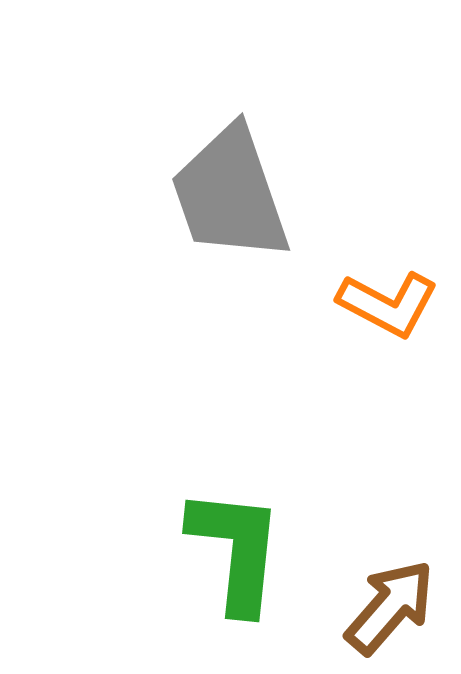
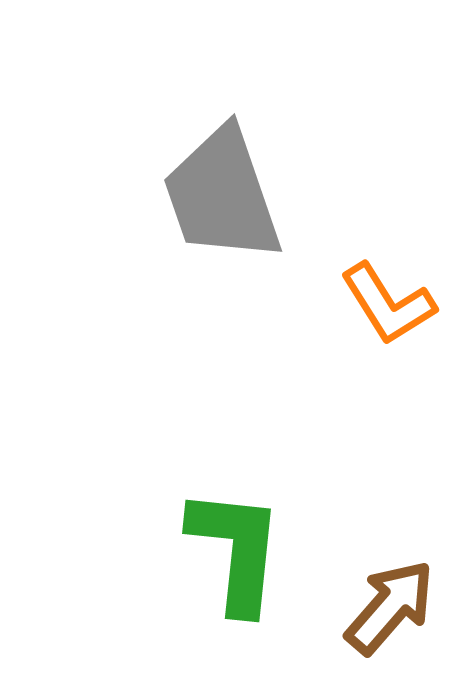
gray trapezoid: moved 8 px left, 1 px down
orange L-shape: rotated 30 degrees clockwise
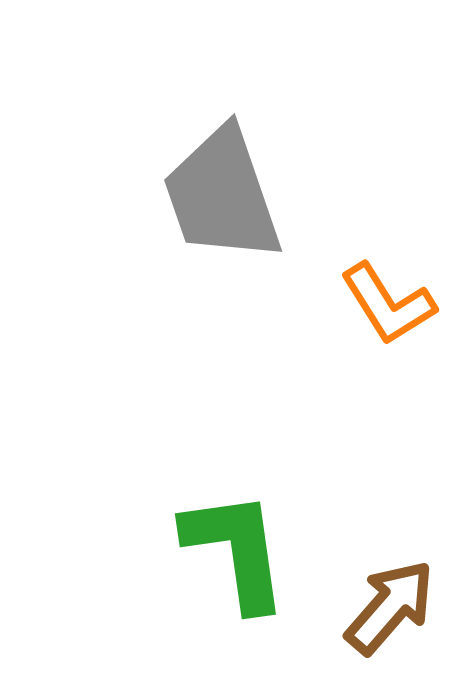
green L-shape: rotated 14 degrees counterclockwise
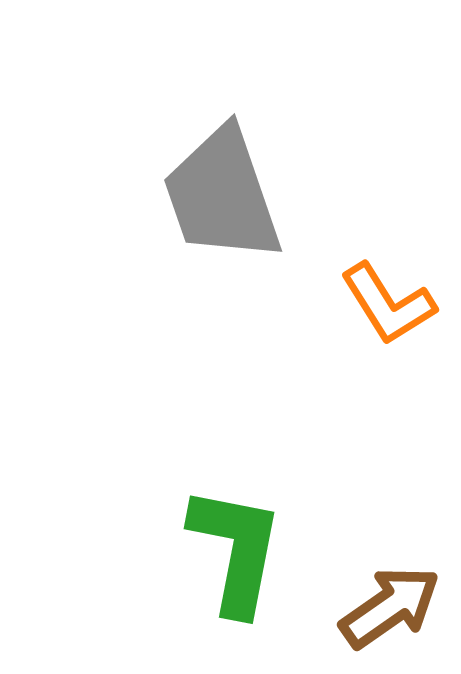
green L-shape: rotated 19 degrees clockwise
brown arrow: rotated 14 degrees clockwise
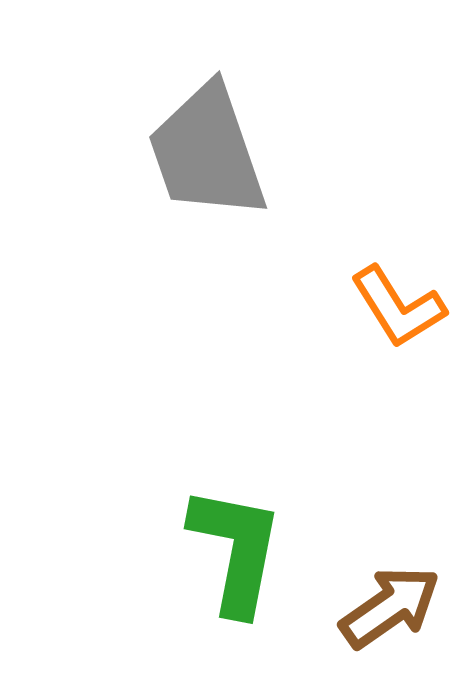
gray trapezoid: moved 15 px left, 43 px up
orange L-shape: moved 10 px right, 3 px down
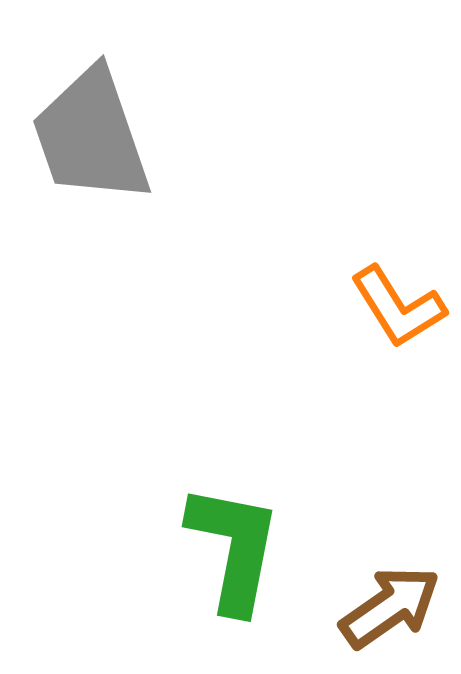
gray trapezoid: moved 116 px left, 16 px up
green L-shape: moved 2 px left, 2 px up
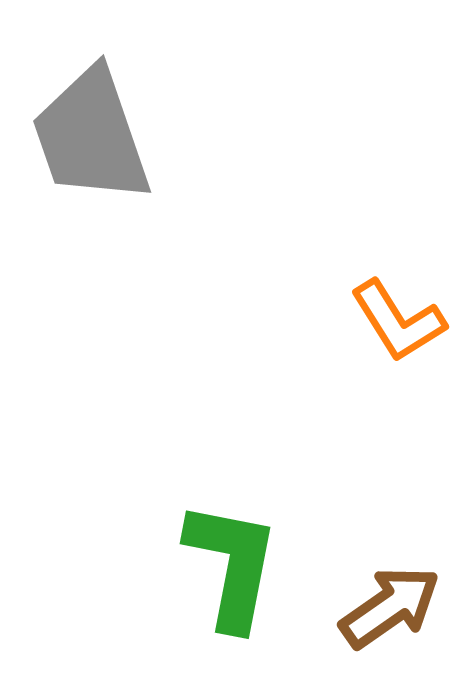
orange L-shape: moved 14 px down
green L-shape: moved 2 px left, 17 px down
